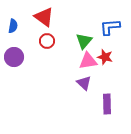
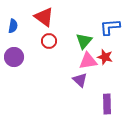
red circle: moved 2 px right
purple triangle: moved 4 px left, 3 px up
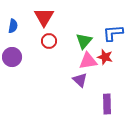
red triangle: rotated 25 degrees clockwise
blue L-shape: moved 3 px right, 6 px down
purple circle: moved 2 px left
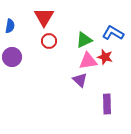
blue semicircle: moved 3 px left
blue L-shape: rotated 35 degrees clockwise
green triangle: moved 1 px up; rotated 24 degrees clockwise
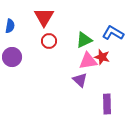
red star: moved 3 px left
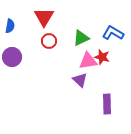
green triangle: moved 3 px left, 2 px up
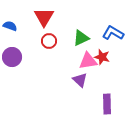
blue semicircle: rotated 80 degrees counterclockwise
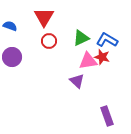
blue L-shape: moved 6 px left, 7 px down
purple triangle: moved 3 px left, 1 px down
purple rectangle: moved 12 px down; rotated 18 degrees counterclockwise
